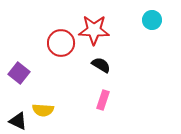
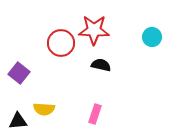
cyan circle: moved 17 px down
black semicircle: rotated 18 degrees counterclockwise
pink rectangle: moved 8 px left, 14 px down
yellow semicircle: moved 1 px right, 1 px up
black triangle: rotated 30 degrees counterclockwise
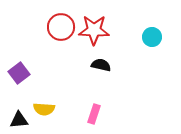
red circle: moved 16 px up
purple square: rotated 15 degrees clockwise
pink rectangle: moved 1 px left
black triangle: moved 1 px right, 1 px up
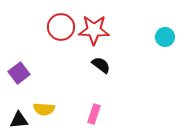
cyan circle: moved 13 px right
black semicircle: rotated 24 degrees clockwise
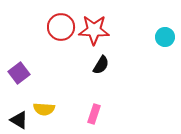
black semicircle: rotated 84 degrees clockwise
black triangle: rotated 36 degrees clockwise
